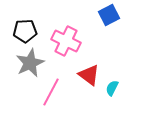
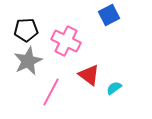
black pentagon: moved 1 px right, 1 px up
gray star: moved 2 px left, 2 px up
cyan semicircle: moved 2 px right; rotated 28 degrees clockwise
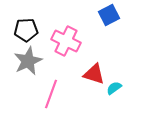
red triangle: moved 5 px right, 1 px up; rotated 20 degrees counterclockwise
pink line: moved 2 px down; rotated 8 degrees counterclockwise
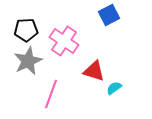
pink cross: moved 2 px left; rotated 8 degrees clockwise
red triangle: moved 3 px up
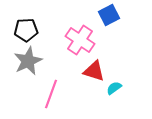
pink cross: moved 16 px right, 1 px up
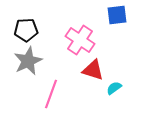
blue square: moved 8 px right; rotated 20 degrees clockwise
red triangle: moved 1 px left, 1 px up
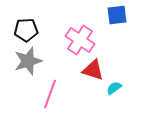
gray star: rotated 8 degrees clockwise
pink line: moved 1 px left
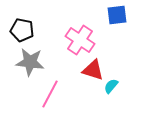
black pentagon: moved 4 px left; rotated 15 degrees clockwise
gray star: moved 2 px right, 1 px down; rotated 24 degrees clockwise
cyan semicircle: moved 3 px left, 2 px up; rotated 14 degrees counterclockwise
pink line: rotated 8 degrees clockwise
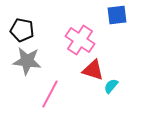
gray star: moved 3 px left, 1 px up
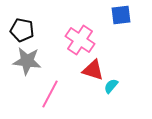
blue square: moved 4 px right
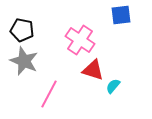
gray star: moved 3 px left; rotated 16 degrees clockwise
cyan semicircle: moved 2 px right
pink line: moved 1 px left
